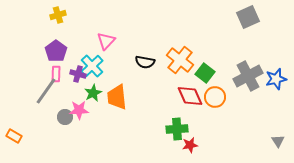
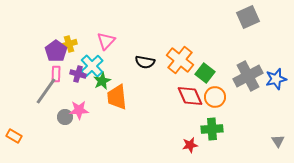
yellow cross: moved 11 px right, 29 px down
green star: moved 9 px right, 12 px up
green cross: moved 35 px right
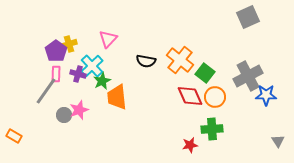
pink triangle: moved 2 px right, 2 px up
black semicircle: moved 1 px right, 1 px up
blue star: moved 10 px left, 16 px down; rotated 15 degrees clockwise
pink star: rotated 18 degrees counterclockwise
gray circle: moved 1 px left, 2 px up
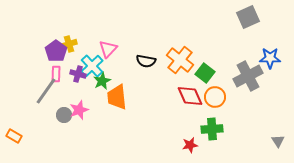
pink triangle: moved 10 px down
blue star: moved 4 px right, 37 px up
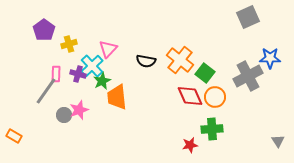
purple pentagon: moved 12 px left, 21 px up
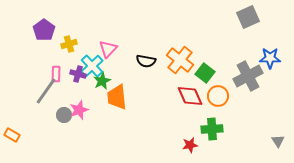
orange circle: moved 3 px right, 1 px up
orange rectangle: moved 2 px left, 1 px up
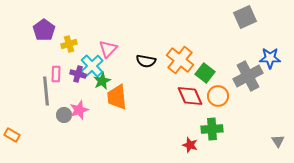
gray square: moved 3 px left
gray line: rotated 40 degrees counterclockwise
red star: rotated 28 degrees clockwise
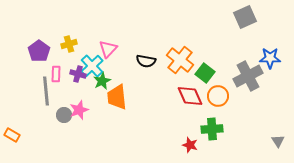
purple pentagon: moved 5 px left, 21 px down
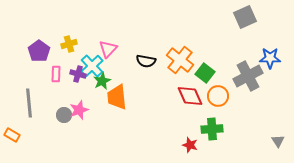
gray line: moved 17 px left, 12 px down
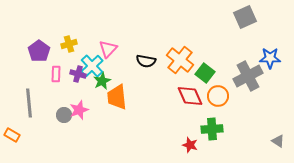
gray triangle: rotated 24 degrees counterclockwise
